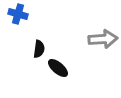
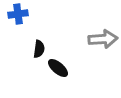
blue cross: rotated 24 degrees counterclockwise
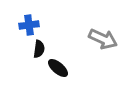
blue cross: moved 11 px right, 11 px down
gray arrow: rotated 28 degrees clockwise
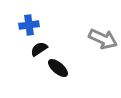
black semicircle: rotated 132 degrees counterclockwise
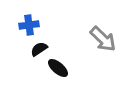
gray arrow: rotated 20 degrees clockwise
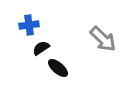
black semicircle: moved 2 px right, 1 px up
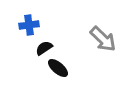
black semicircle: moved 3 px right
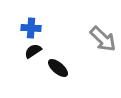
blue cross: moved 2 px right, 3 px down; rotated 12 degrees clockwise
black semicircle: moved 11 px left, 3 px down
